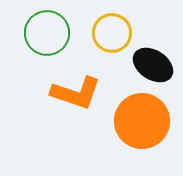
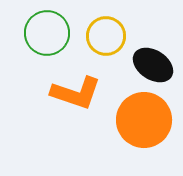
yellow circle: moved 6 px left, 3 px down
orange circle: moved 2 px right, 1 px up
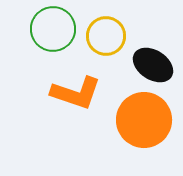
green circle: moved 6 px right, 4 px up
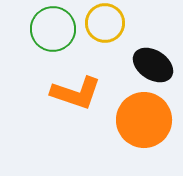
yellow circle: moved 1 px left, 13 px up
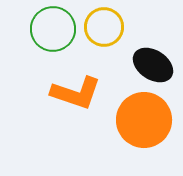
yellow circle: moved 1 px left, 4 px down
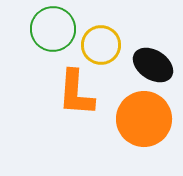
yellow circle: moved 3 px left, 18 px down
orange L-shape: rotated 75 degrees clockwise
orange circle: moved 1 px up
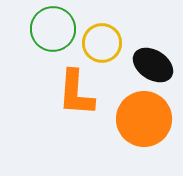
yellow circle: moved 1 px right, 2 px up
